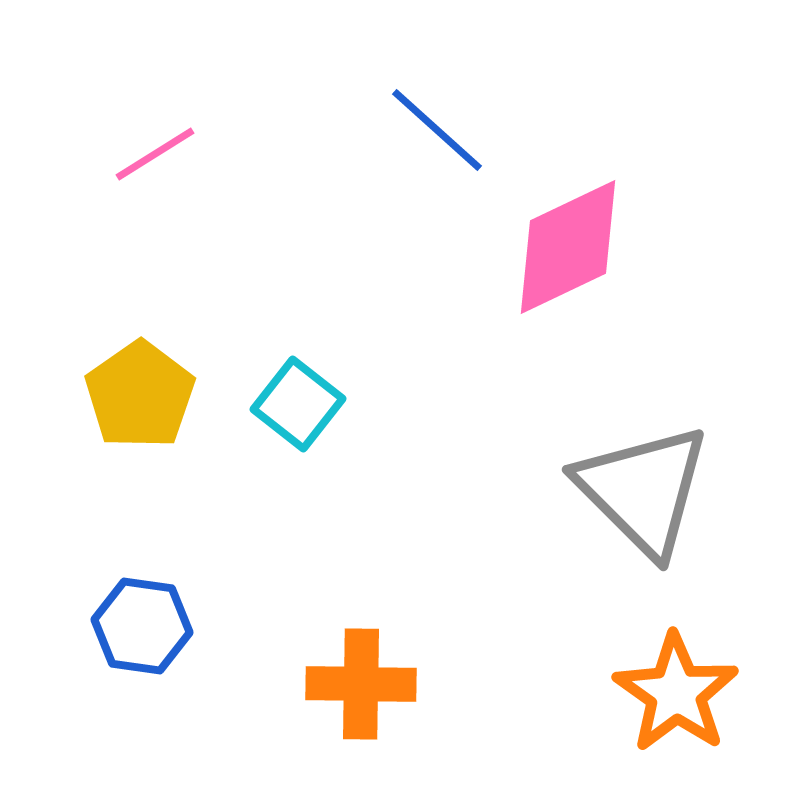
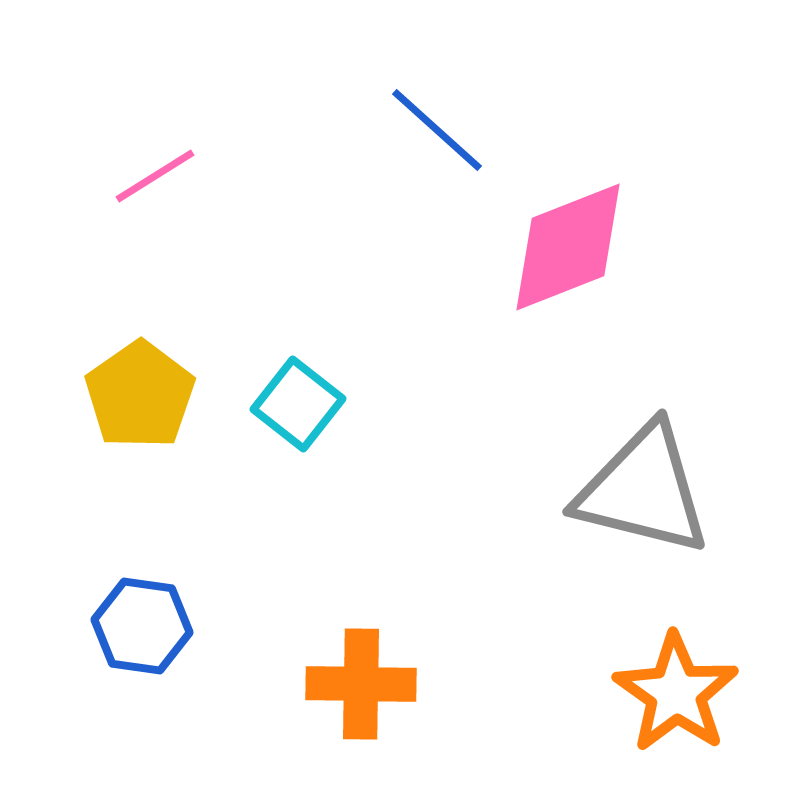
pink line: moved 22 px down
pink diamond: rotated 4 degrees clockwise
gray triangle: rotated 31 degrees counterclockwise
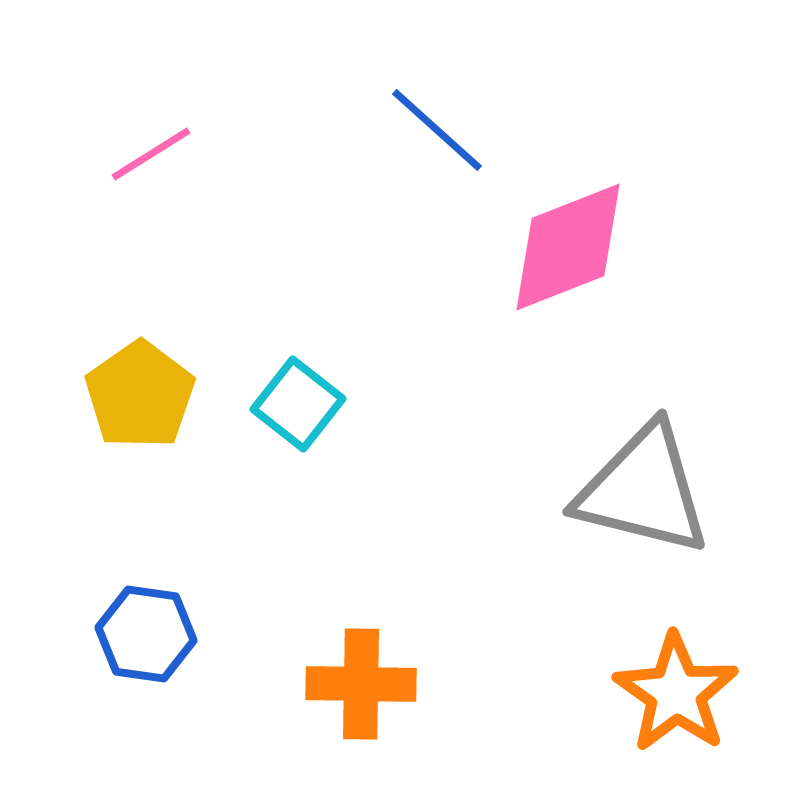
pink line: moved 4 px left, 22 px up
blue hexagon: moved 4 px right, 8 px down
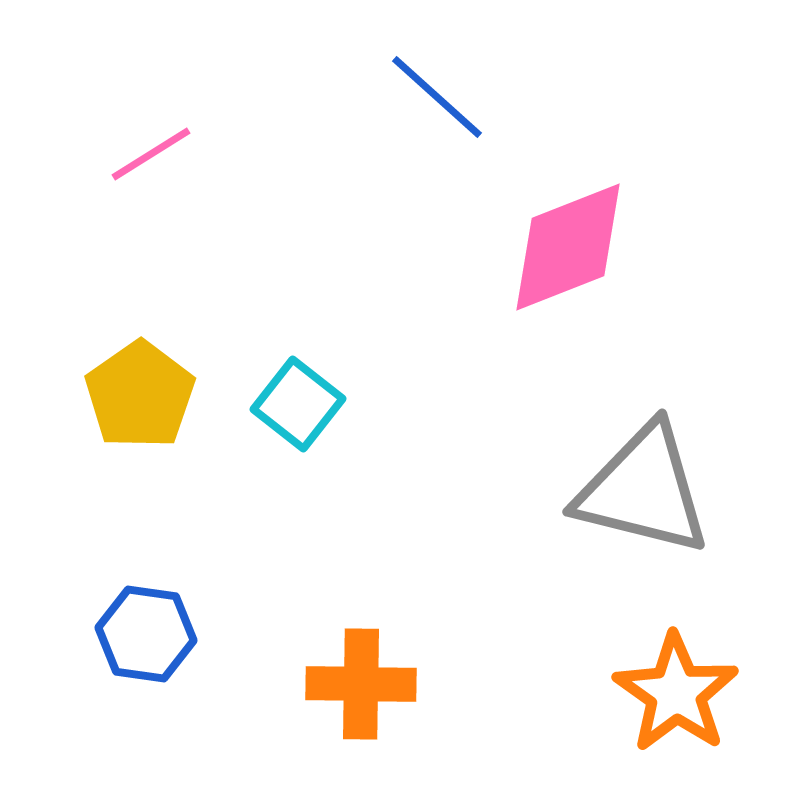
blue line: moved 33 px up
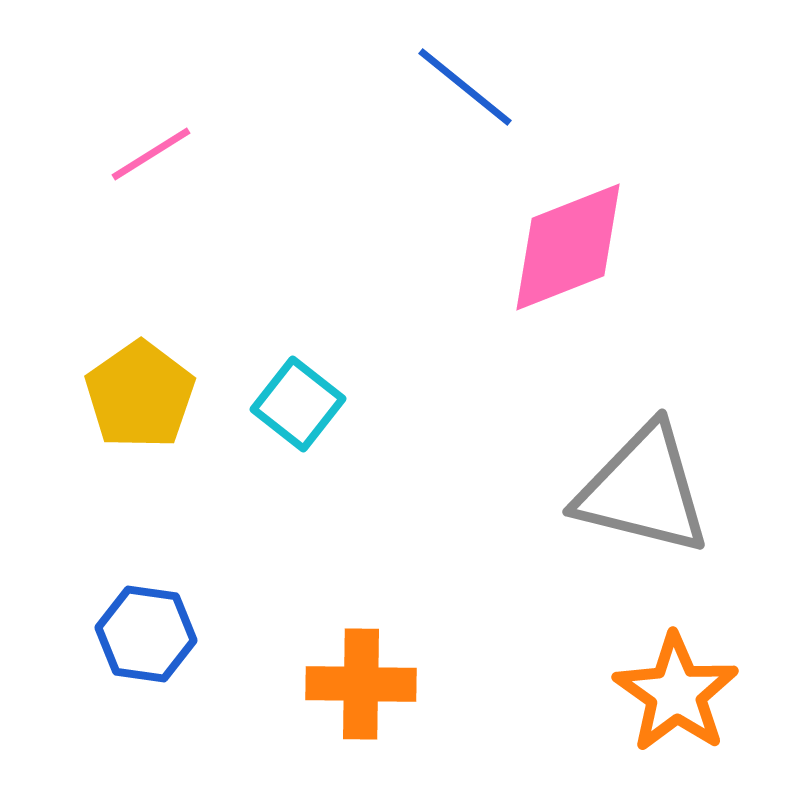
blue line: moved 28 px right, 10 px up; rotated 3 degrees counterclockwise
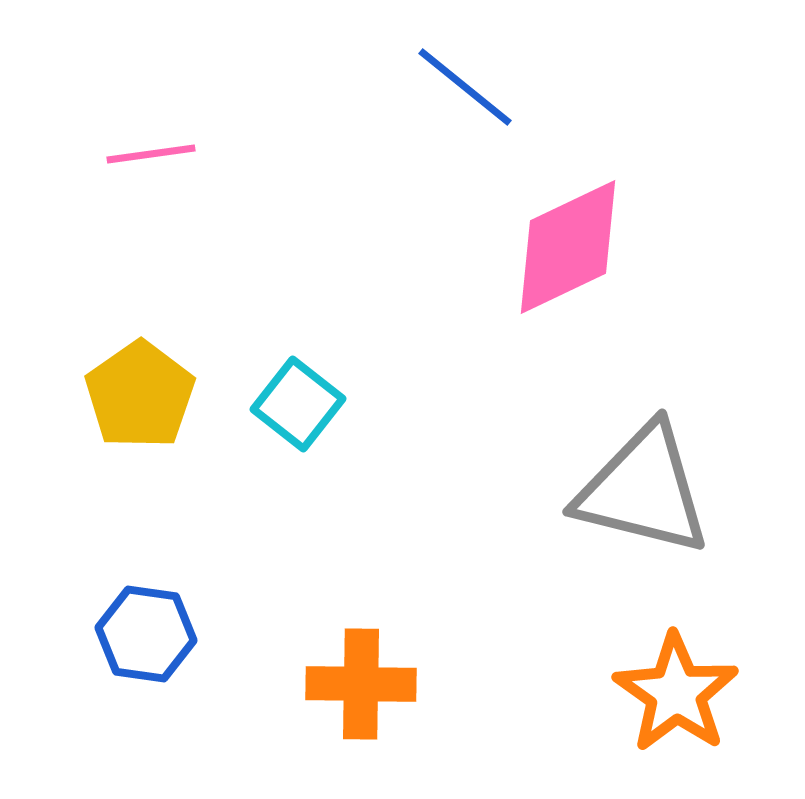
pink line: rotated 24 degrees clockwise
pink diamond: rotated 4 degrees counterclockwise
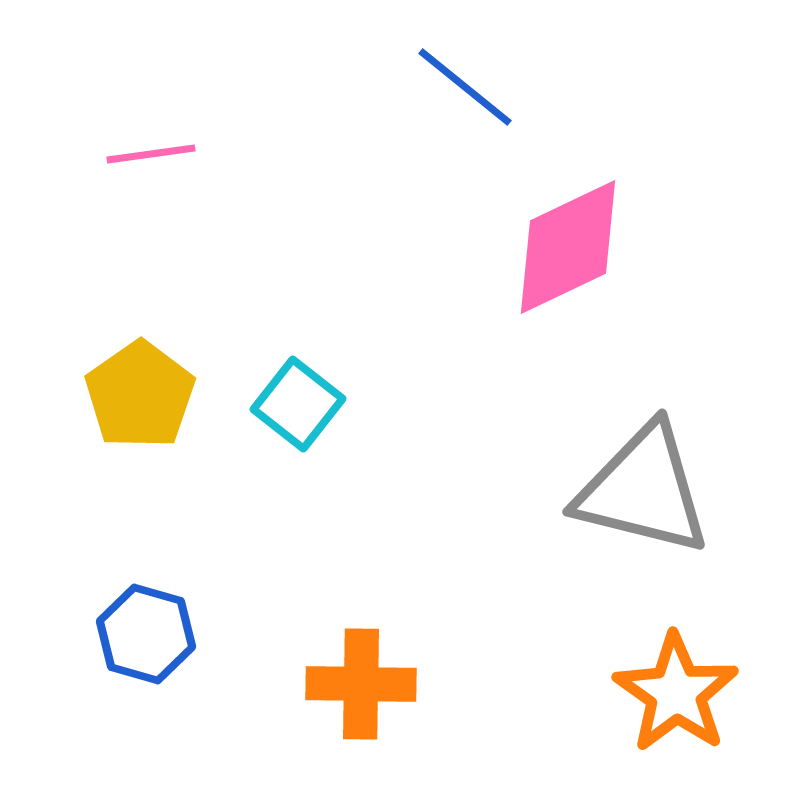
blue hexagon: rotated 8 degrees clockwise
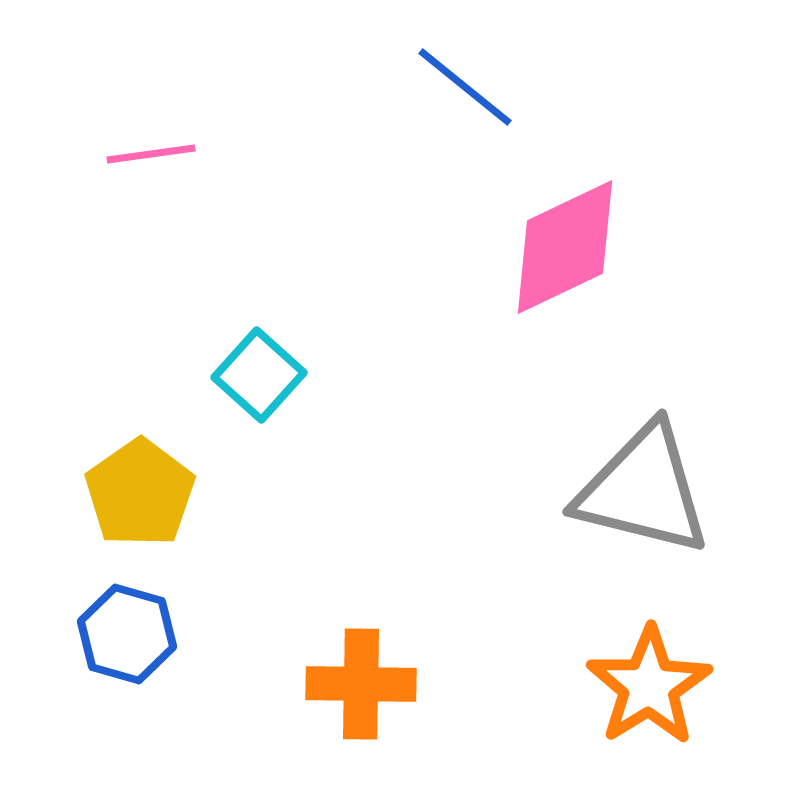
pink diamond: moved 3 px left
yellow pentagon: moved 98 px down
cyan square: moved 39 px left, 29 px up; rotated 4 degrees clockwise
blue hexagon: moved 19 px left
orange star: moved 27 px left, 7 px up; rotated 5 degrees clockwise
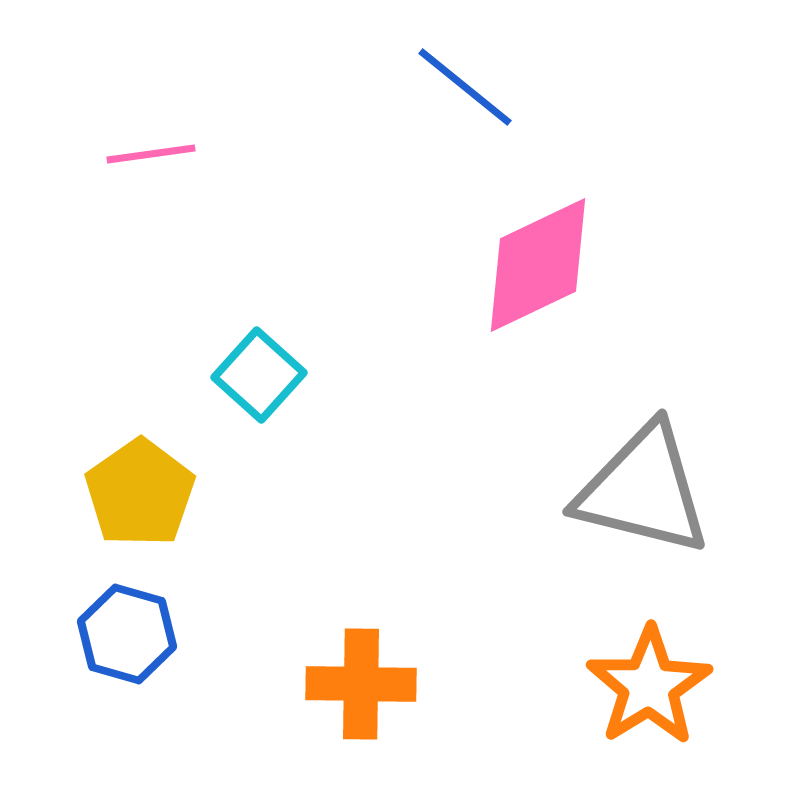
pink diamond: moved 27 px left, 18 px down
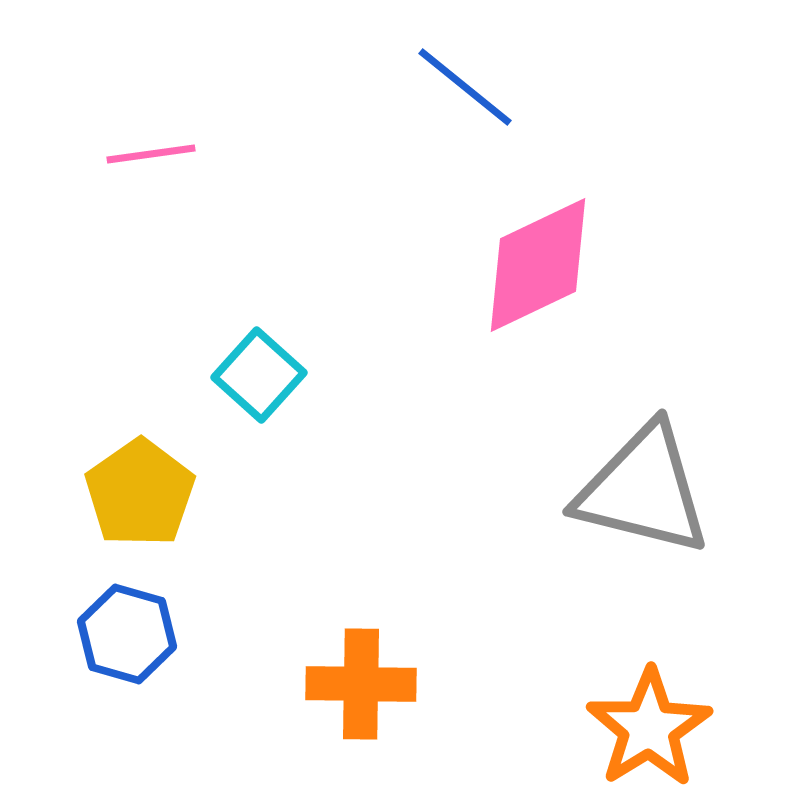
orange star: moved 42 px down
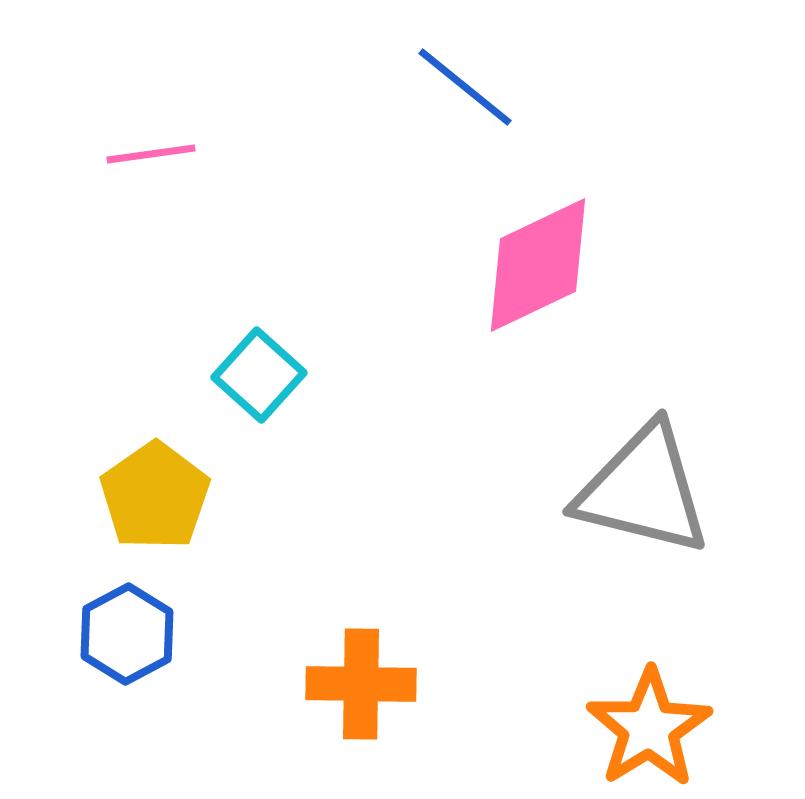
yellow pentagon: moved 15 px right, 3 px down
blue hexagon: rotated 16 degrees clockwise
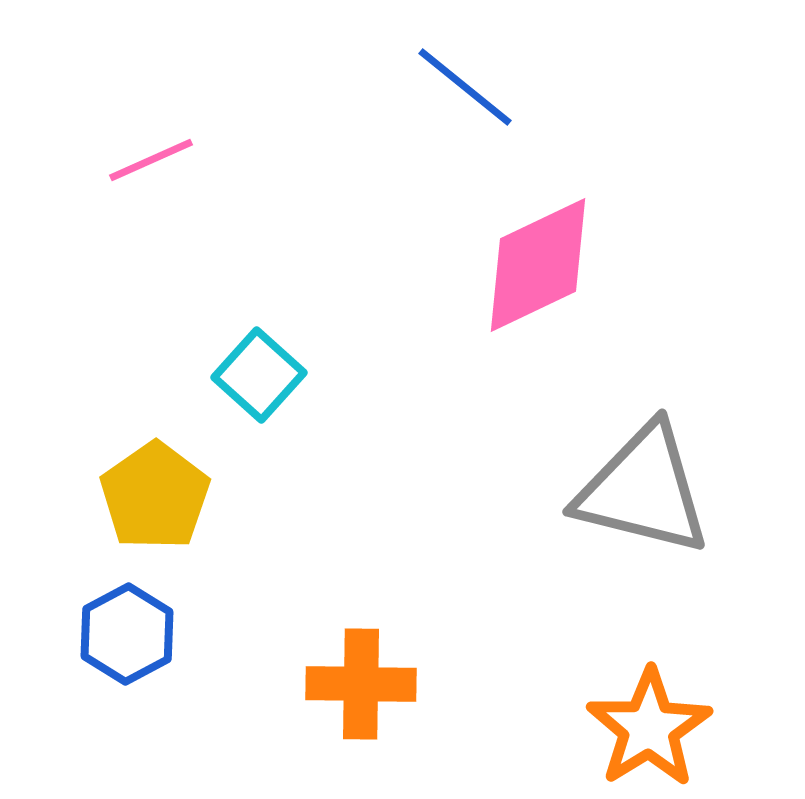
pink line: moved 6 px down; rotated 16 degrees counterclockwise
